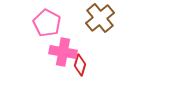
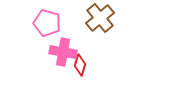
pink pentagon: rotated 12 degrees counterclockwise
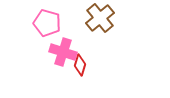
pink cross: rotated 8 degrees clockwise
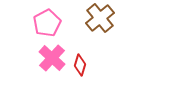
pink pentagon: rotated 28 degrees clockwise
pink cross: moved 11 px left, 6 px down; rotated 24 degrees clockwise
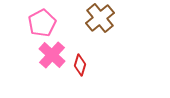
pink pentagon: moved 5 px left
pink cross: moved 3 px up
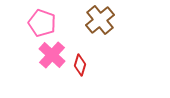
brown cross: moved 2 px down
pink pentagon: rotated 24 degrees counterclockwise
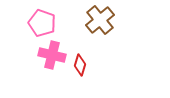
pink cross: rotated 28 degrees counterclockwise
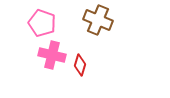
brown cross: moved 2 px left; rotated 28 degrees counterclockwise
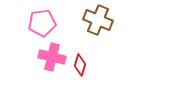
pink pentagon: rotated 28 degrees counterclockwise
pink cross: moved 2 px down
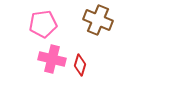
pink pentagon: moved 1 px right, 1 px down
pink cross: moved 2 px down
